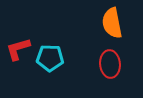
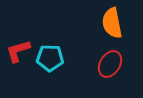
red L-shape: moved 2 px down
red ellipse: rotated 36 degrees clockwise
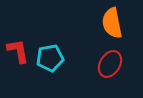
red L-shape: rotated 96 degrees clockwise
cyan pentagon: rotated 12 degrees counterclockwise
